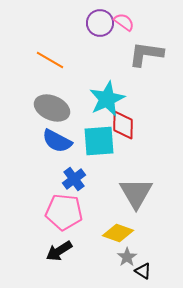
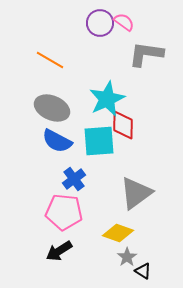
gray triangle: rotated 24 degrees clockwise
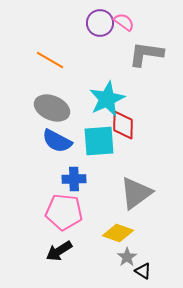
blue cross: rotated 35 degrees clockwise
